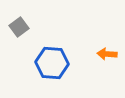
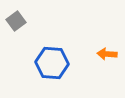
gray square: moved 3 px left, 6 px up
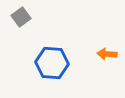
gray square: moved 5 px right, 4 px up
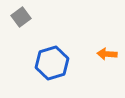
blue hexagon: rotated 20 degrees counterclockwise
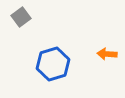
blue hexagon: moved 1 px right, 1 px down
